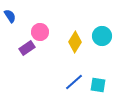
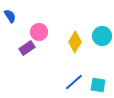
pink circle: moved 1 px left
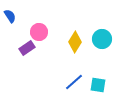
cyan circle: moved 3 px down
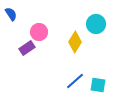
blue semicircle: moved 1 px right, 2 px up
cyan circle: moved 6 px left, 15 px up
blue line: moved 1 px right, 1 px up
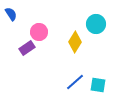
blue line: moved 1 px down
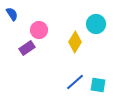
blue semicircle: moved 1 px right
pink circle: moved 2 px up
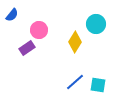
blue semicircle: moved 1 px down; rotated 72 degrees clockwise
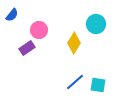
yellow diamond: moved 1 px left, 1 px down
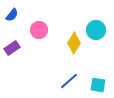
cyan circle: moved 6 px down
purple rectangle: moved 15 px left
blue line: moved 6 px left, 1 px up
